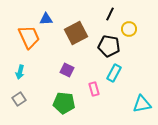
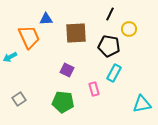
brown square: rotated 25 degrees clockwise
cyan arrow: moved 10 px left, 15 px up; rotated 48 degrees clockwise
green pentagon: moved 1 px left, 1 px up
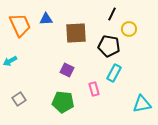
black line: moved 2 px right
orange trapezoid: moved 9 px left, 12 px up
cyan arrow: moved 4 px down
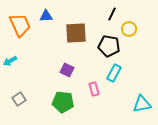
blue triangle: moved 3 px up
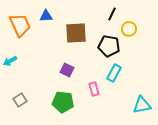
gray square: moved 1 px right, 1 px down
cyan triangle: moved 1 px down
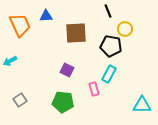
black line: moved 4 px left, 3 px up; rotated 48 degrees counterclockwise
yellow circle: moved 4 px left
black pentagon: moved 2 px right
cyan rectangle: moved 5 px left, 1 px down
cyan triangle: rotated 12 degrees clockwise
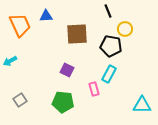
brown square: moved 1 px right, 1 px down
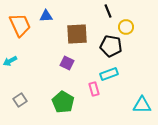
yellow circle: moved 1 px right, 2 px up
purple square: moved 7 px up
cyan rectangle: rotated 42 degrees clockwise
green pentagon: rotated 25 degrees clockwise
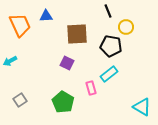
cyan rectangle: rotated 18 degrees counterclockwise
pink rectangle: moved 3 px left, 1 px up
cyan triangle: moved 2 px down; rotated 30 degrees clockwise
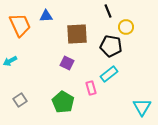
cyan triangle: rotated 30 degrees clockwise
